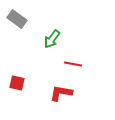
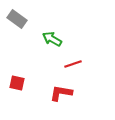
green arrow: rotated 84 degrees clockwise
red line: rotated 30 degrees counterclockwise
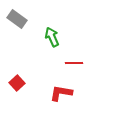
green arrow: moved 2 px up; rotated 36 degrees clockwise
red line: moved 1 px right, 1 px up; rotated 18 degrees clockwise
red square: rotated 35 degrees clockwise
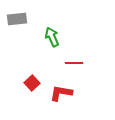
gray rectangle: rotated 42 degrees counterclockwise
red square: moved 15 px right
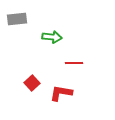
green arrow: rotated 120 degrees clockwise
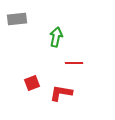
green arrow: moved 4 px right; rotated 84 degrees counterclockwise
red square: rotated 21 degrees clockwise
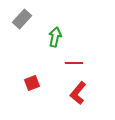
gray rectangle: moved 5 px right; rotated 42 degrees counterclockwise
green arrow: moved 1 px left
red L-shape: moved 17 px right; rotated 60 degrees counterclockwise
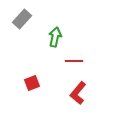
red line: moved 2 px up
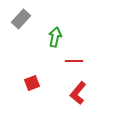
gray rectangle: moved 1 px left
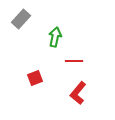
red square: moved 3 px right, 5 px up
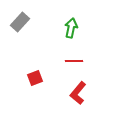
gray rectangle: moved 1 px left, 3 px down
green arrow: moved 16 px right, 9 px up
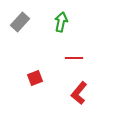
green arrow: moved 10 px left, 6 px up
red line: moved 3 px up
red L-shape: moved 1 px right
